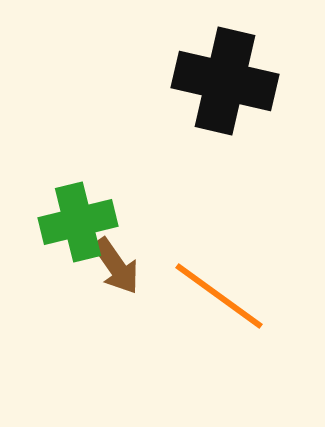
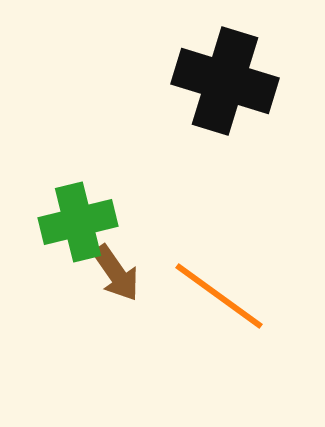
black cross: rotated 4 degrees clockwise
brown arrow: moved 7 px down
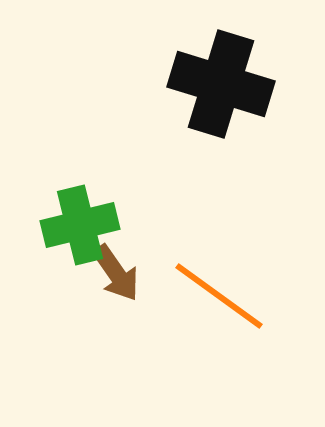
black cross: moved 4 px left, 3 px down
green cross: moved 2 px right, 3 px down
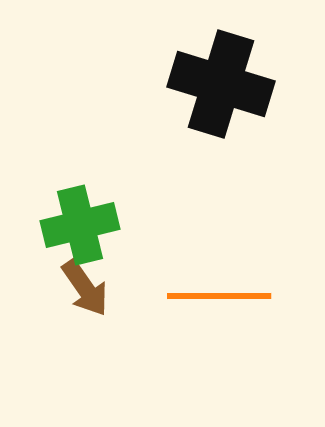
brown arrow: moved 31 px left, 15 px down
orange line: rotated 36 degrees counterclockwise
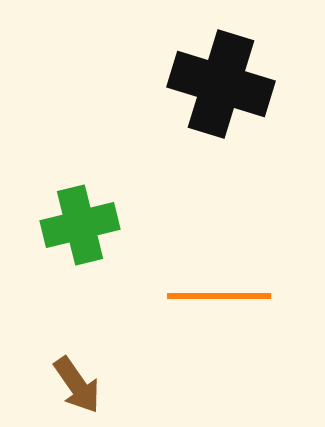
brown arrow: moved 8 px left, 97 px down
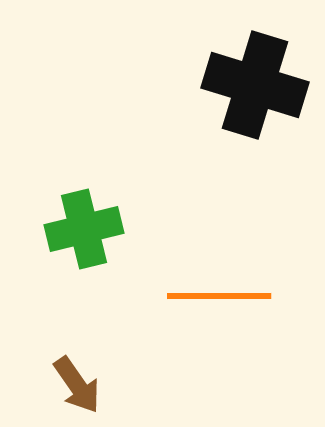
black cross: moved 34 px right, 1 px down
green cross: moved 4 px right, 4 px down
